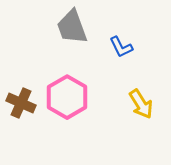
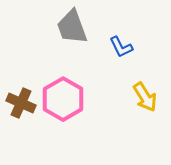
pink hexagon: moved 4 px left, 2 px down
yellow arrow: moved 4 px right, 7 px up
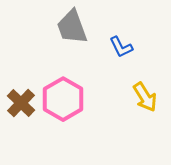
brown cross: rotated 20 degrees clockwise
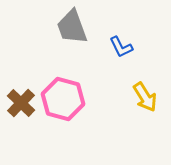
pink hexagon: rotated 15 degrees counterclockwise
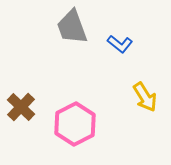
blue L-shape: moved 1 px left, 3 px up; rotated 25 degrees counterclockwise
pink hexagon: moved 12 px right, 25 px down; rotated 18 degrees clockwise
brown cross: moved 4 px down
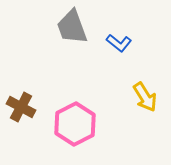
blue L-shape: moved 1 px left, 1 px up
brown cross: rotated 16 degrees counterclockwise
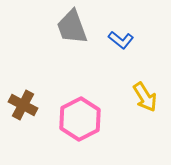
blue L-shape: moved 2 px right, 3 px up
brown cross: moved 2 px right, 2 px up
pink hexagon: moved 5 px right, 5 px up
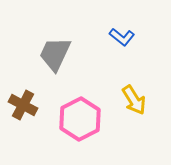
gray trapezoid: moved 17 px left, 27 px down; rotated 45 degrees clockwise
blue L-shape: moved 1 px right, 3 px up
yellow arrow: moved 11 px left, 3 px down
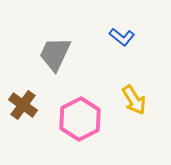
brown cross: rotated 8 degrees clockwise
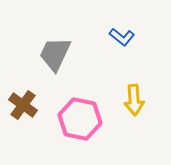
yellow arrow: rotated 28 degrees clockwise
pink hexagon: rotated 21 degrees counterclockwise
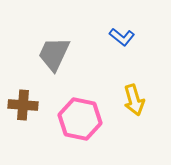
gray trapezoid: moved 1 px left
yellow arrow: rotated 12 degrees counterclockwise
brown cross: rotated 32 degrees counterclockwise
